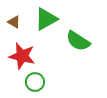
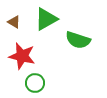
green semicircle: moved 1 px up; rotated 15 degrees counterclockwise
green circle: moved 1 px down
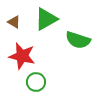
green circle: moved 1 px right, 1 px up
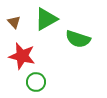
brown triangle: rotated 16 degrees clockwise
green semicircle: moved 1 px up
